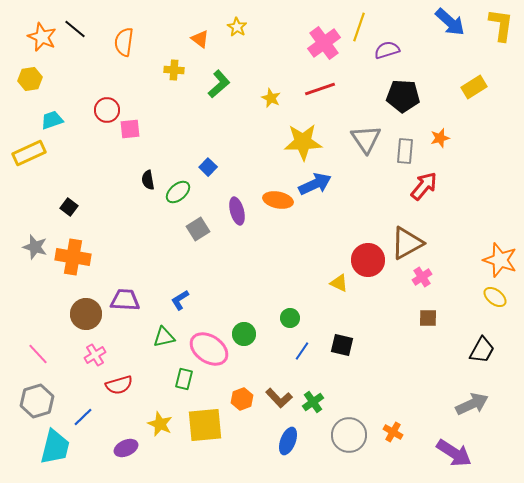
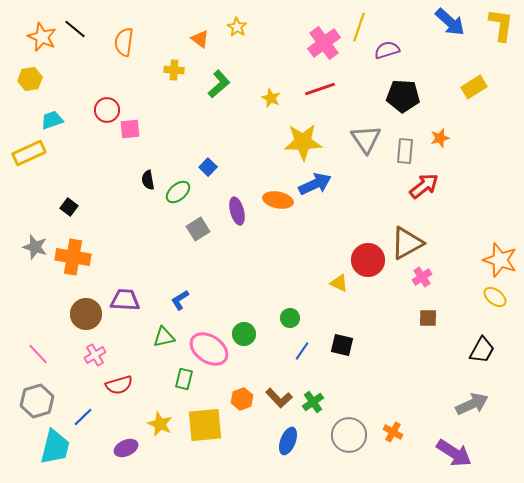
red arrow at (424, 186): rotated 12 degrees clockwise
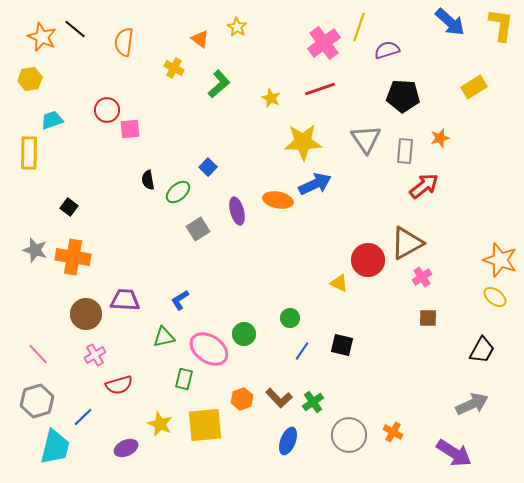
yellow cross at (174, 70): moved 2 px up; rotated 24 degrees clockwise
yellow rectangle at (29, 153): rotated 64 degrees counterclockwise
gray star at (35, 247): moved 3 px down
